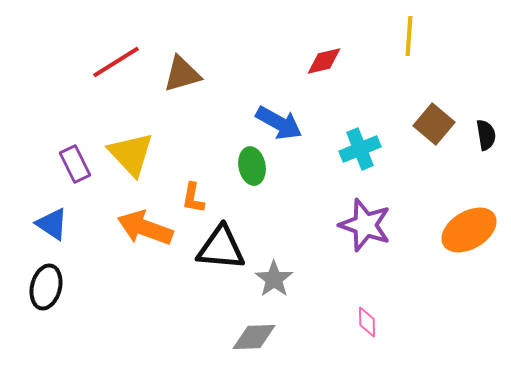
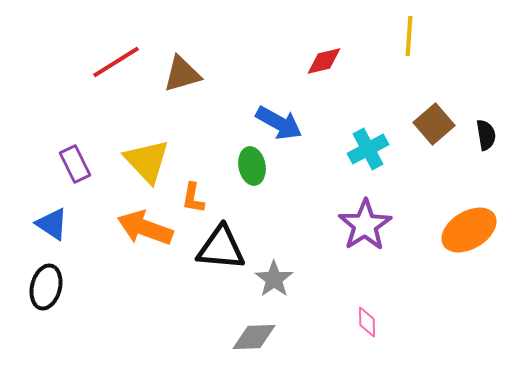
brown square: rotated 9 degrees clockwise
cyan cross: moved 8 px right; rotated 6 degrees counterclockwise
yellow triangle: moved 16 px right, 7 px down
purple star: rotated 20 degrees clockwise
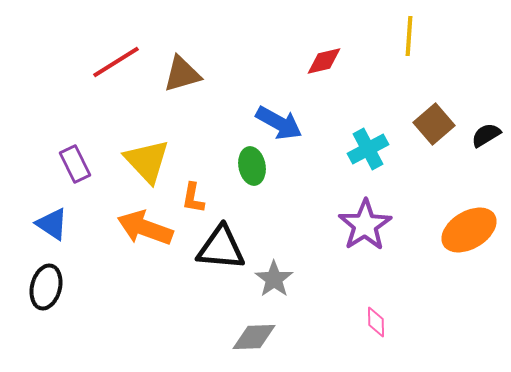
black semicircle: rotated 112 degrees counterclockwise
pink diamond: moved 9 px right
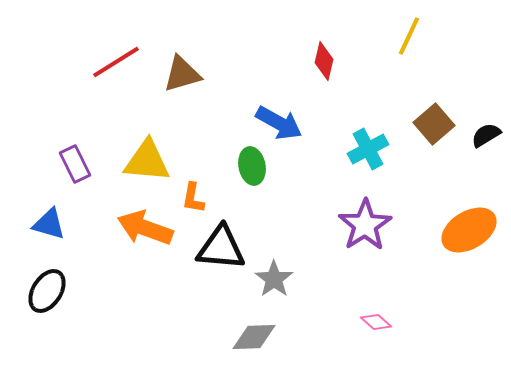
yellow line: rotated 21 degrees clockwise
red diamond: rotated 63 degrees counterclockwise
yellow triangle: rotated 42 degrees counterclockwise
blue triangle: moved 3 px left; rotated 18 degrees counterclockwise
black ellipse: moved 1 px right, 4 px down; rotated 18 degrees clockwise
pink diamond: rotated 48 degrees counterclockwise
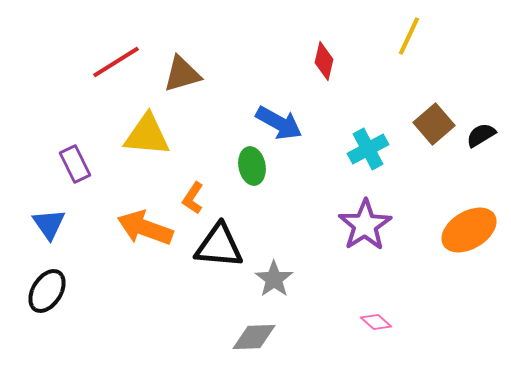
black semicircle: moved 5 px left
yellow triangle: moved 26 px up
orange L-shape: rotated 24 degrees clockwise
blue triangle: rotated 39 degrees clockwise
black triangle: moved 2 px left, 2 px up
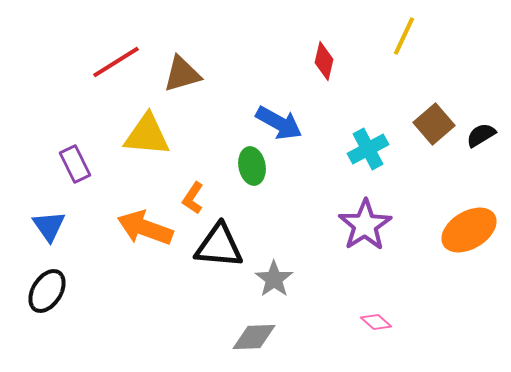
yellow line: moved 5 px left
blue triangle: moved 2 px down
